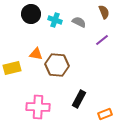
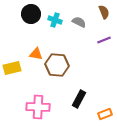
purple line: moved 2 px right; rotated 16 degrees clockwise
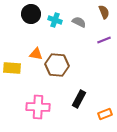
yellow rectangle: rotated 18 degrees clockwise
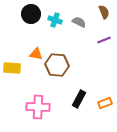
orange rectangle: moved 11 px up
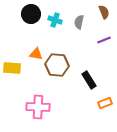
gray semicircle: rotated 104 degrees counterclockwise
black rectangle: moved 10 px right, 19 px up; rotated 60 degrees counterclockwise
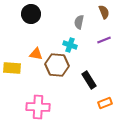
cyan cross: moved 15 px right, 25 px down
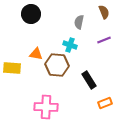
pink cross: moved 8 px right
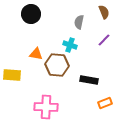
purple line: rotated 24 degrees counterclockwise
yellow rectangle: moved 7 px down
black rectangle: rotated 48 degrees counterclockwise
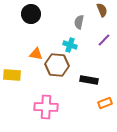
brown semicircle: moved 2 px left, 2 px up
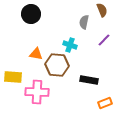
gray semicircle: moved 5 px right
yellow rectangle: moved 1 px right, 2 px down
pink cross: moved 9 px left, 15 px up
